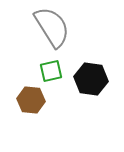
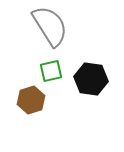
gray semicircle: moved 2 px left, 1 px up
brown hexagon: rotated 24 degrees counterclockwise
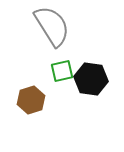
gray semicircle: moved 2 px right
green square: moved 11 px right
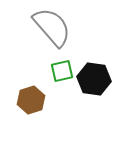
gray semicircle: moved 1 px down; rotated 9 degrees counterclockwise
black hexagon: moved 3 px right
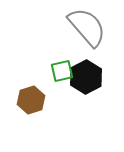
gray semicircle: moved 35 px right
black hexagon: moved 8 px left, 2 px up; rotated 24 degrees clockwise
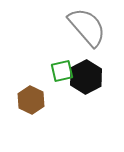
brown hexagon: rotated 16 degrees counterclockwise
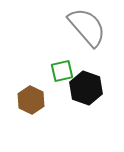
black hexagon: moved 11 px down; rotated 12 degrees counterclockwise
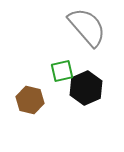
black hexagon: rotated 16 degrees clockwise
brown hexagon: moved 1 px left; rotated 12 degrees counterclockwise
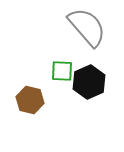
green square: rotated 15 degrees clockwise
black hexagon: moved 3 px right, 6 px up
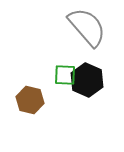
green square: moved 3 px right, 4 px down
black hexagon: moved 2 px left, 2 px up; rotated 12 degrees counterclockwise
